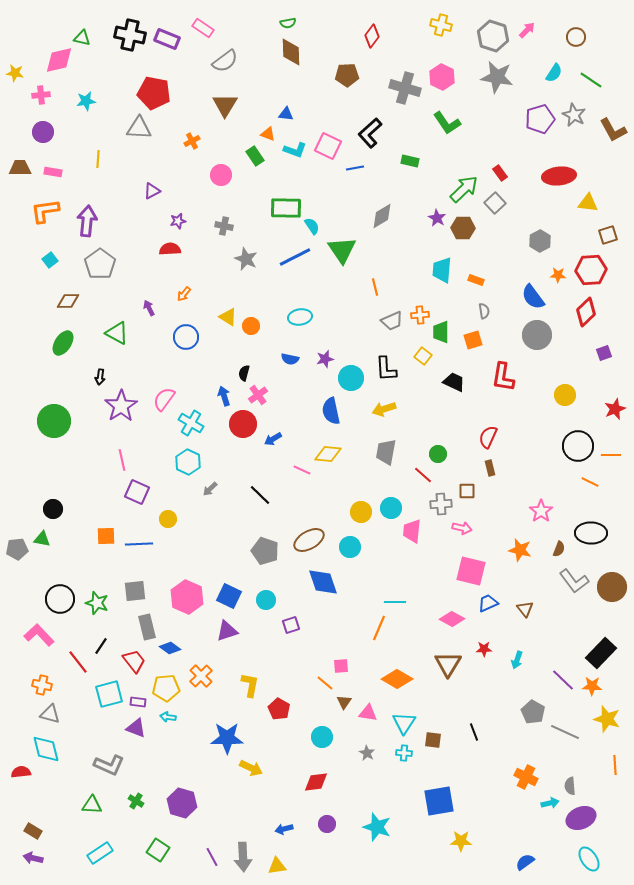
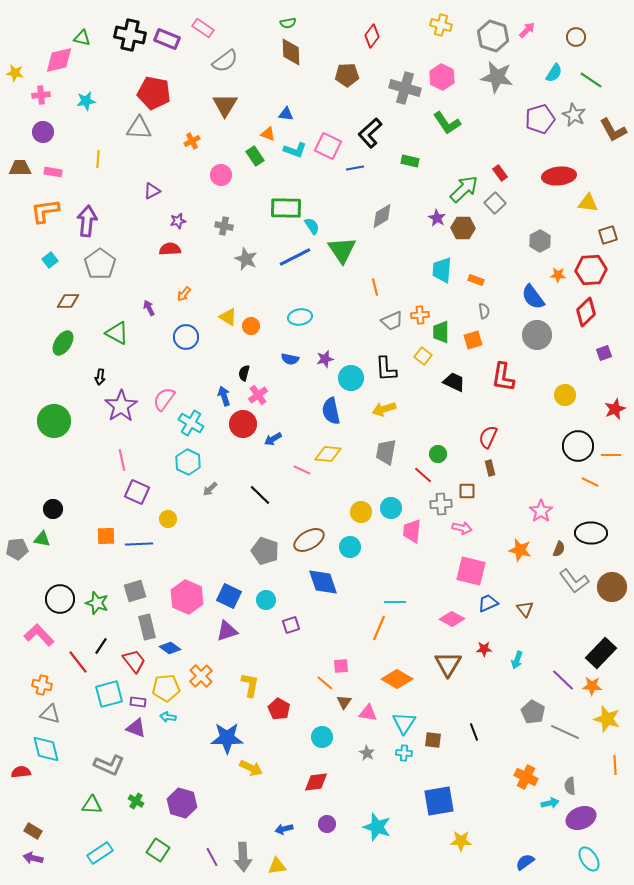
gray square at (135, 591): rotated 10 degrees counterclockwise
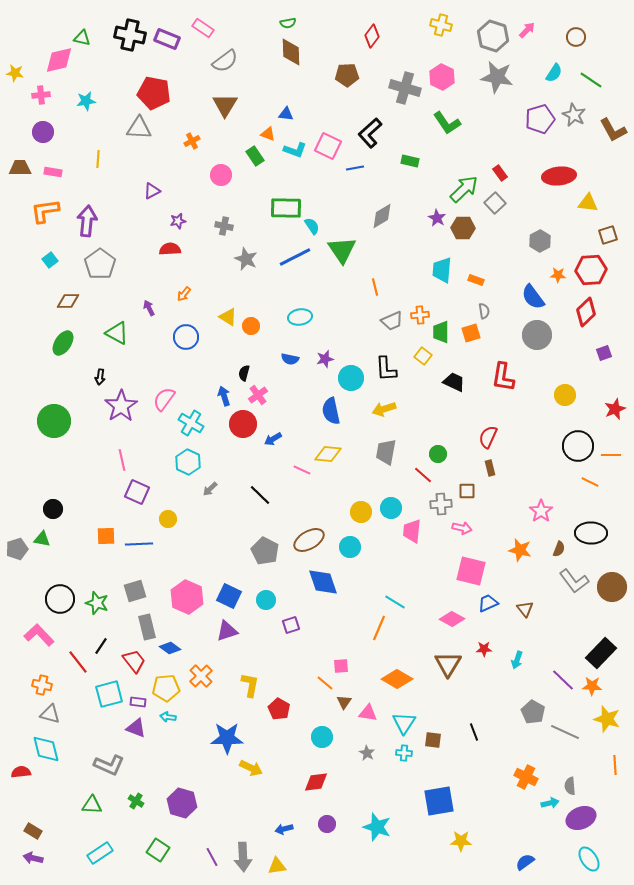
orange square at (473, 340): moved 2 px left, 7 px up
gray pentagon at (17, 549): rotated 10 degrees counterclockwise
gray pentagon at (265, 551): rotated 8 degrees clockwise
cyan line at (395, 602): rotated 30 degrees clockwise
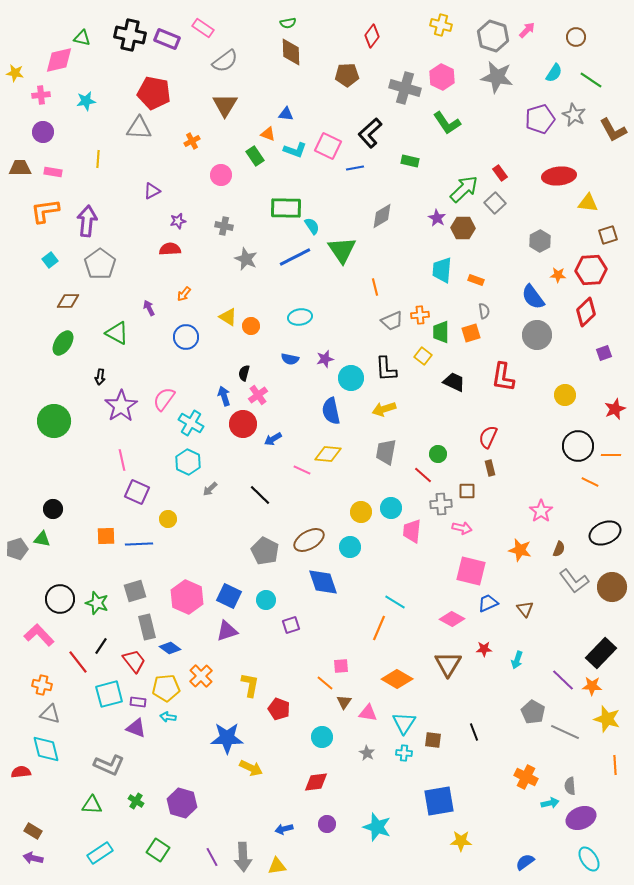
black ellipse at (591, 533): moved 14 px right; rotated 24 degrees counterclockwise
red pentagon at (279, 709): rotated 10 degrees counterclockwise
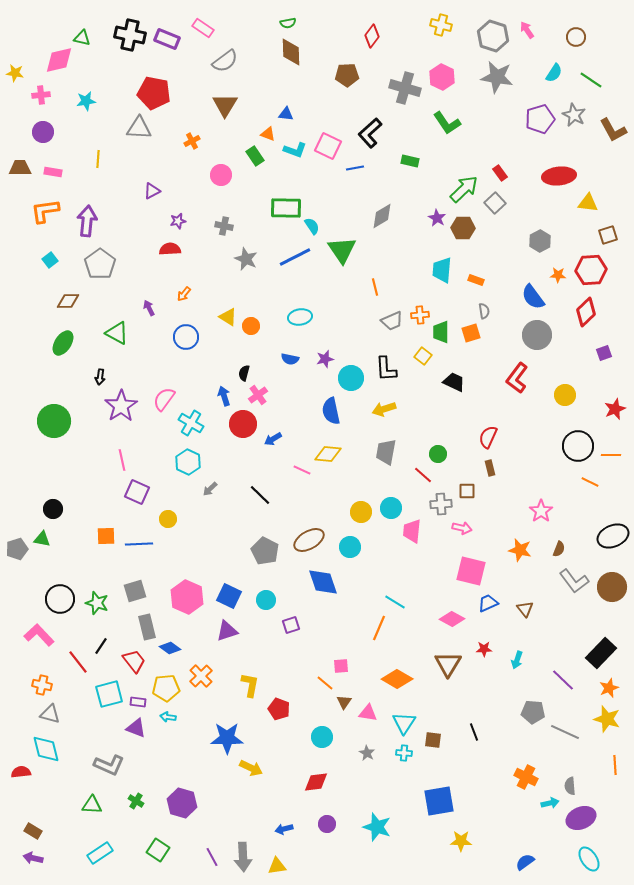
pink arrow at (527, 30): rotated 78 degrees counterclockwise
red L-shape at (503, 377): moved 14 px right, 1 px down; rotated 28 degrees clockwise
black ellipse at (605, 533): moved 8 px right, 3 px down
orange star at (592, 686): moved 17 px right, 2 px down; rotated 24 degrees counterclockwise
gray pentagon at (533, 712): rotated 25 degrees counterclockwise
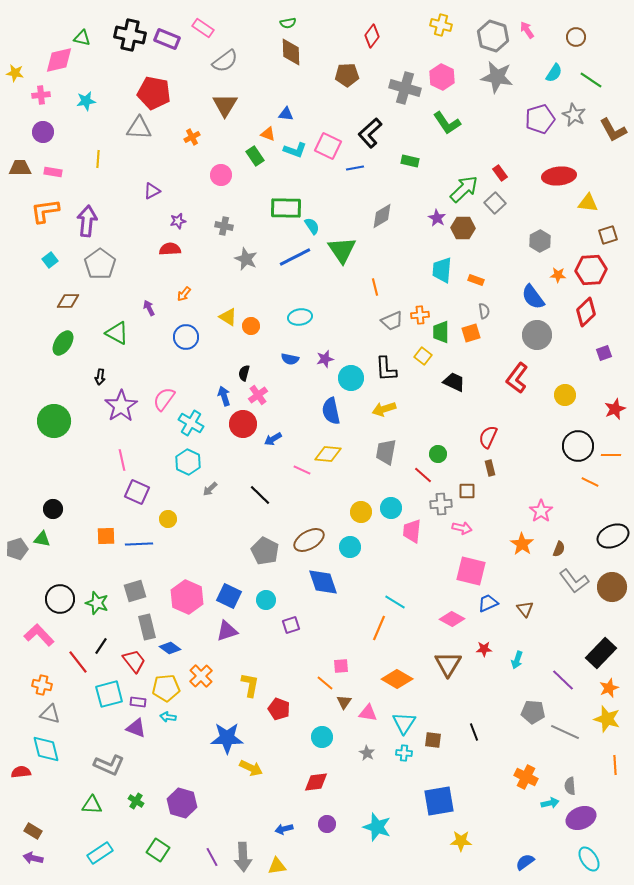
orange cross at (192, 141): moved 4 px up
orange star at (520, 550): moved 2 px right, 6 px up; rotated 20 degrees clockwise
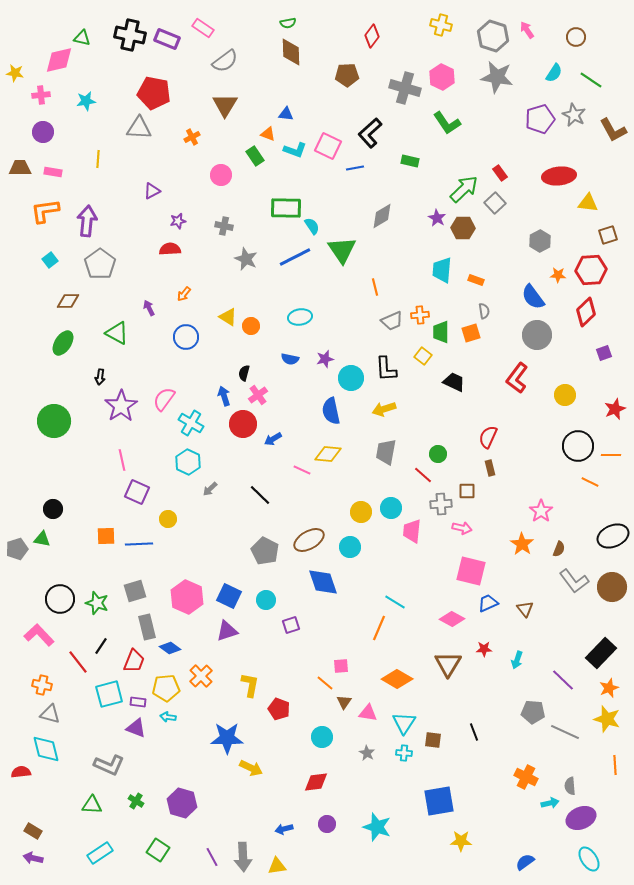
red trapezoid at (134, 661): rotated 60 degrees clockwise
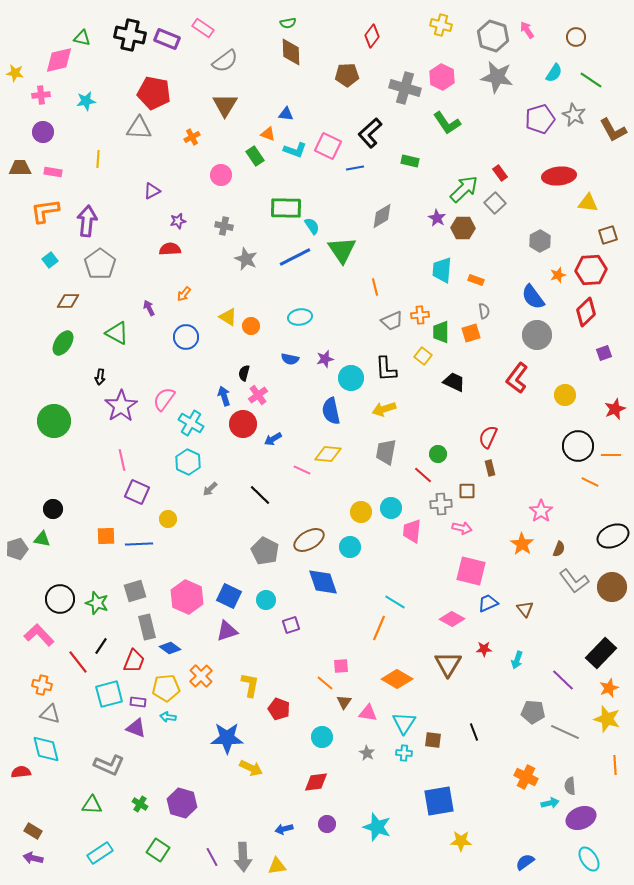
orange star at (558, 275): rotated 21 degrees counterclockwise
green cross at (136, 801): moved 4 px right, 3 px down
